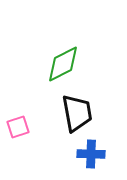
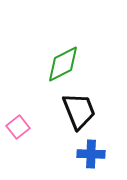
black trapezoid: moved 2 px right, 2 px up; rotated 12 degrees counterclockwise
pink square: rotated 20 degrees counterclockwise
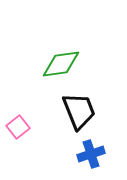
green diamond: moved 2 px left; rotated 18 degrees clockwise
blue cross: rotated 20 degrees counterclockwise
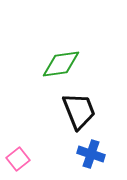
pink square: moved 32 px down
blue cross: rotated 36 degrees clockwise
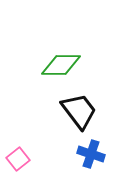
green diamond: moved 1 px down; rotated 9 degrees clockwise
black trapezoid: rotated 15 degrees counterclockwise
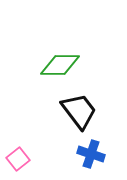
green diamond: moved 1 px left
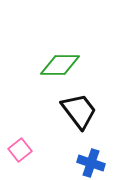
blue cross: moved 9 px down
pink square: moved 2 px right, 9 px up
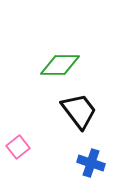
pink square: moved 2 px left, 3 px up
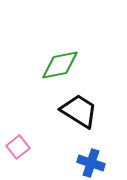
green diamond: rotated 12 degrees counterclockwise
black trapezoid: rotated 21 degrees counterclockwise
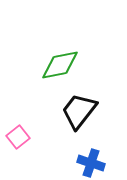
black trapezoid: rotated 84 degrees counterclockwise
pink square: moved 10 px up
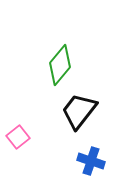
green diamond: rotated 39 degrees counterclockwise
blue cross: moved 2 px up
